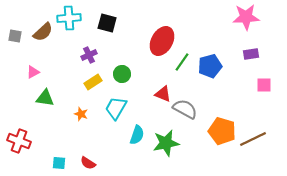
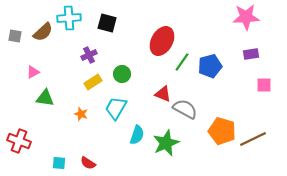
green star: rotated 12 degrees counterclockwise
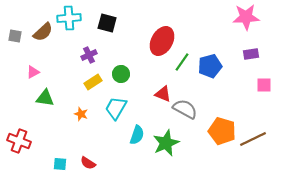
green circle: moved 1 px left
cyan square: moved 1 px right, 1 px down
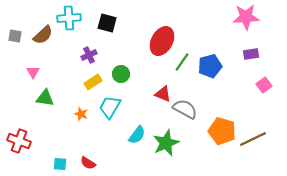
brown semicircle: moved 3 px down
pink triangle: rotated 32 degrees counterclockwise
pink square: rotated 35 degrees counterclockwise
cyan trapezoid: moved 6 px left, 1 px up
cyan semicircle: rotated 18 degrees clockwise
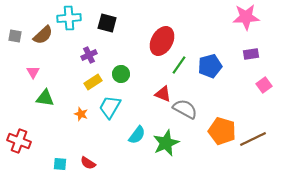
green line: moved 3 px left, 3 px down
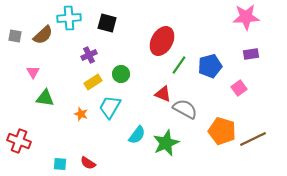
pink square: moved 25 px left, 3 px down
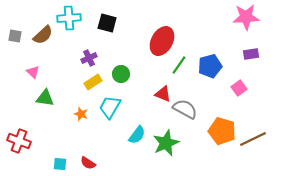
purple cross: moved 3 px down
pink triangle: rotated 16 degrees counterclockwise
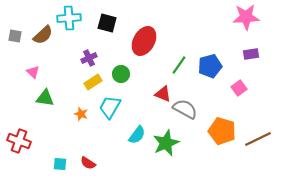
red ellipse: moved 18 px left
brown line: moved 5 px right
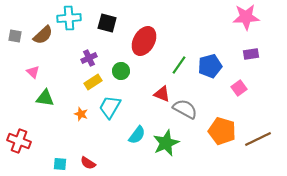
green circle: moved 3 px up
red triangle: moved 1 px left
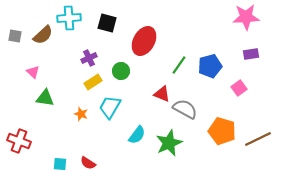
green star: moved 3 px right
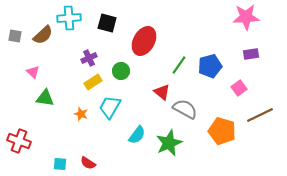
red triangle: moved 2 px up; rotated 18 degrees clockwise
brown line: moved 2 px right, 24 px up
